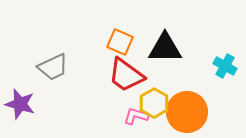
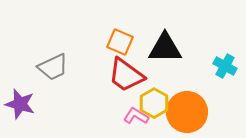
pink L-shape: rotated 15 degrees clockwise
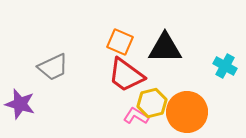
yellow hexagon: moved 2 px left; rotated 16 degrees clockwise
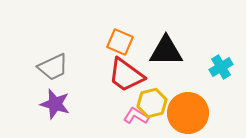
black triangle: moved 1 px right, 3 px down
cyan cross: moved 4 px left, 1 px down; rotated 30 degrees clockwise
purple star: moved 35 px right
orange circle: moved 1 px right, 1 px down
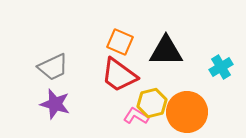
red trapezoid: moved 7 px left
orange circle: moved 1 px left, 1 px up
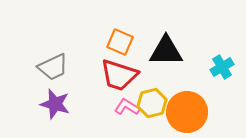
cyan cross: moved 1 px right
red trapezoid: rotated 18 degrees counterclockwise
pink L-shape: moved 9 px left, 9 px up
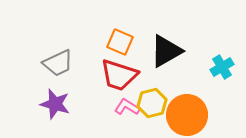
black triangle: rotated 30 degrees counterclockwise
gray trapezoid: moved 5 px right, 4 px up
orange circle: moved 3 px down
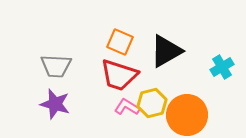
gray trapezoid: moved 2 px left, 3 px down; rotated 28 degrees clockwise
